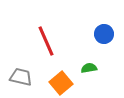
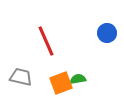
blue circle: moved 3 px right, 1 px up
green semicircle: moved 11 px left, 11 px down
orange square: rotated 20 degrees clockwise
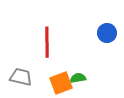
red line: moved 1 px right, 1 px down; rotated 24 degrees clockwise
green semicircle: moved 1 px up
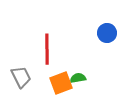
red line: moved 7 px down
gray trapezoid: rotated 50 degrees clockwise
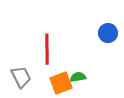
blue circle: moved 1 px right
green semicircle: moved 1 px up
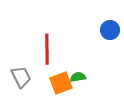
blue circle: moved 2 px right, 3 px up
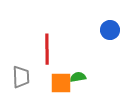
gray trapezoid: rotated 25 degrees clockwise
orange square: rotated 20 degrees clockwise
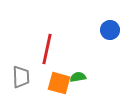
red line: rotated 12 degrees clockwise
orange square: moved 2 px left; rotated 15 degrees clockwise
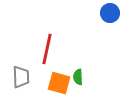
blue circle: moved 17 px up
green semicircle: rotated 84 degrees counterclockwise
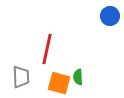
blue circle: moved 3 px down
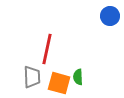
gray trapezoid: moved 11 px right
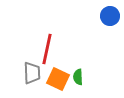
gray trapezoid: moved 4 px up
orange square: moved 1 px left, 4 px up; rotated 10 degrees clockwise
